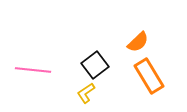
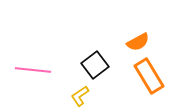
orange semicircle: rotated 15 degrees clockwise
yellow L-shape: moved 6 px left, 3 px down
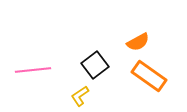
pink line: rotated 12 degrees counterclockwise
orange rectangle: rotated 24 degrees counterclockwise
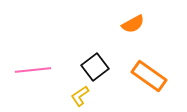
orange semicircle: moved 5 px left, 18 px up
black square: moved 2 px down
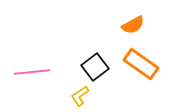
orange semicircle: moved 1 px down
pink line: moved 1 px left, 2 px down
orange rectangle: moved 8 px left, 12 px up
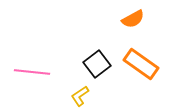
orange semicircle: moved 6 px up
black square: moved 2 px right, 3 px up
pink line: rotated 12 degrees clockwise
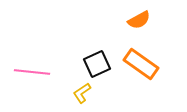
orange semicircle: moved 6 px right, 1 px down
black square: rotated 12 degrees clockwise
yellow L-shape: moved 2 px right, 3 px up
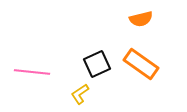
orange semicircle: moved 2 px right, 1 px up; rotated 15 degrees clockwise
yellow L-shape: moved 2 px left, 1 px down
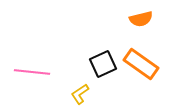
black square: moved 6 px right
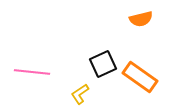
orange rectangle: moved 1 px left, 13 px down
